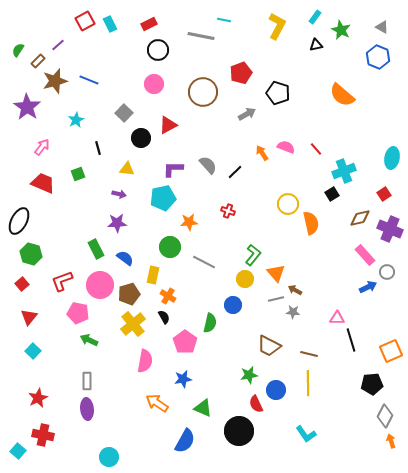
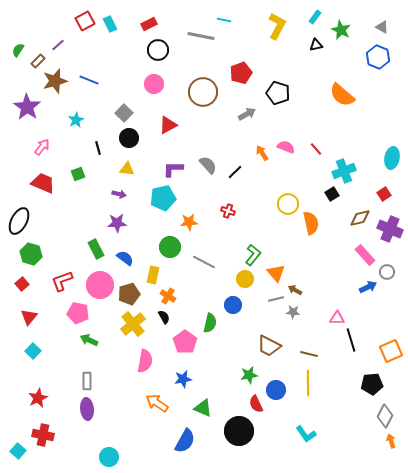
black circle at (141, 138): moved 12 px left
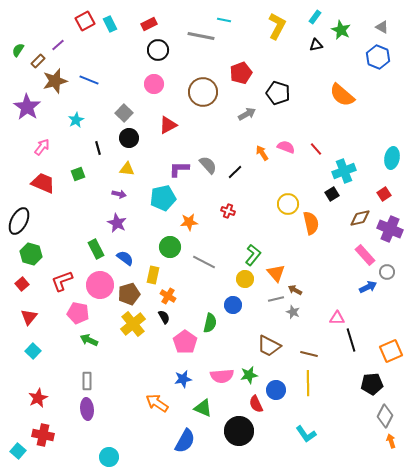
purple L-shape at (173, 169): moved 6 px right
purple star at (117, 223): rotated 30 degrees clockwise
gray star at (293, 312): rotated 16 degrees clockwise
pink semicircle at (145, 361): moved 77 px right, 15 px down; rotated 75 degrees clockwise
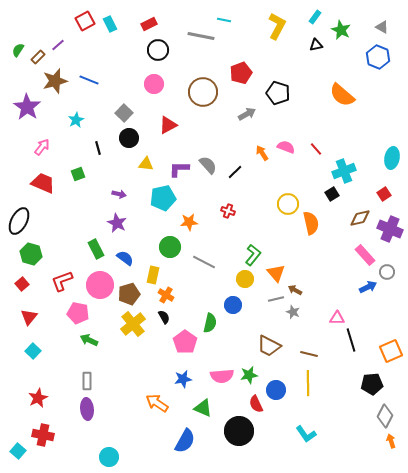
brown rectangle at (38, 61): moved 4 px up
yellow triangle at (127, 169): moved 19 px right, 5 px up
orange cross at (168, 296): moved 2 px left, 1 px up
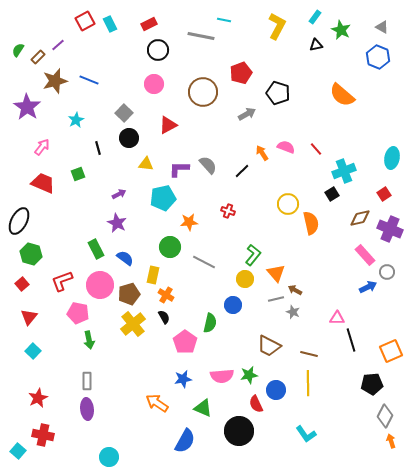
black line at (235, 172): moved 7 px right, 1 px up
purple arrow at (119, 194): rotated 40 degrees counterclockwise
green arrow at (89, 340): rotated 126 degrees counterclockwise
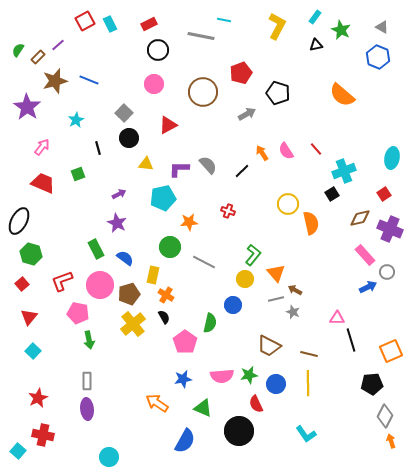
pink semicircle at (286, 147): moved 4 px down; rotated 144 degrees counterclockwise
blue circle at (276, 390): moved 6 px up
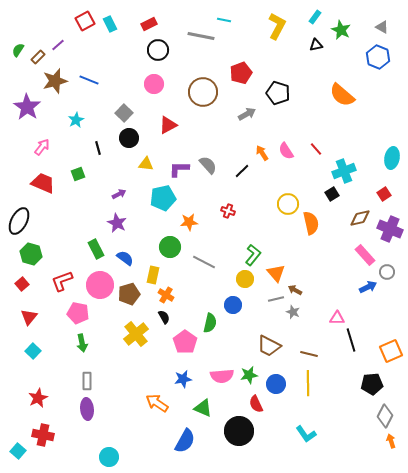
yellow cross at (133, 324): moved 3 px right, 10 px down
green arrow at (89, 340): moved 7 px left, 3 px down
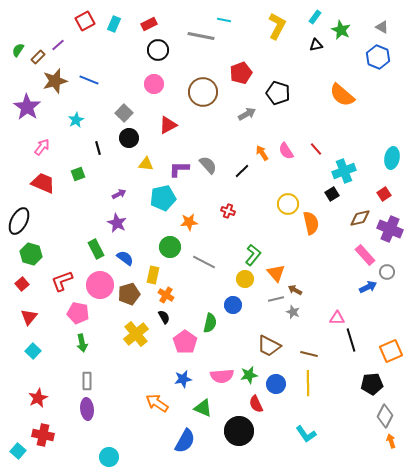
cyan rectangle at (110, 24): moved 4 px right; rotated 49 degrees clockwise
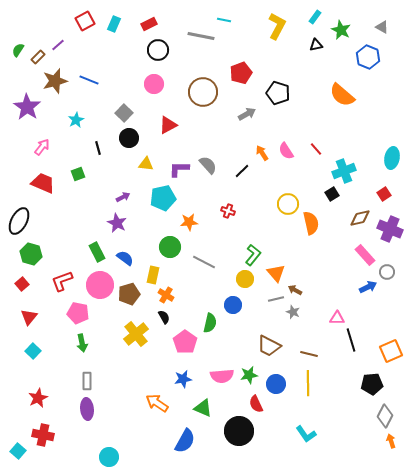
blue hexagon at (378, 57): moved 10 px left
purple arrow at (119, 194): moved 4 px right, 3 px down
green rectangle at (96, 249): moved 1 px right, 3 px down
